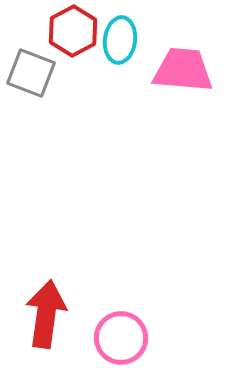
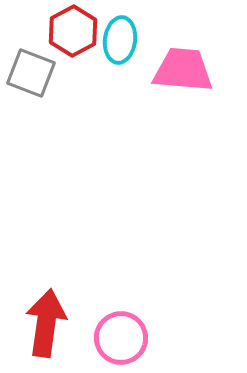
red arrow: moved 9 px down
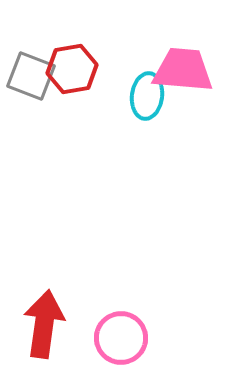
red hexagon: moved 1 px left, 38 px down; rotated 18 degrees clockwise
cyan ellipse: moved 27 px right, 56 px down
gray square: moved 3 px down
red arrow: moved 2 px left, 1 px down
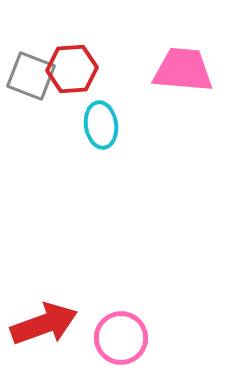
red hexagon: rotated 6 degrees clockwise
cyan ellipse: moved 46 px left, 29 px down; rotated 15 degrees counterclockwise
red arrow: rotated 62 degrees clockwise
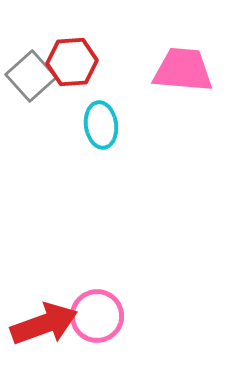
red hexagon: moved 7 px up
gray square: rotated 27 degrees clockwise
pink circle: moved 24 px left, 22 px up
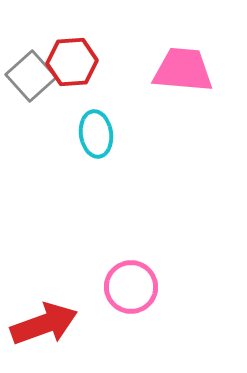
cyan ellipse: moved 5 px left, 9 px down
pink circle: moved 34 px right, 29 px up
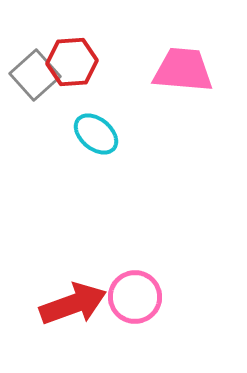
gray square: moved 4 px right, 1 px up
cyan ellipse: rotated 42 degrees counterclockwise
pink circle: moved 4 px right, 10 px down
red arrow: moved 29 px right, 20 px up
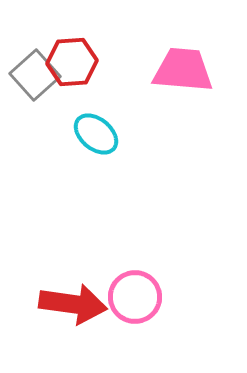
red arrow: rotated 28 degrees clockwise
